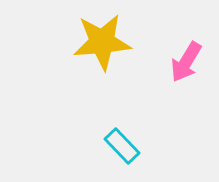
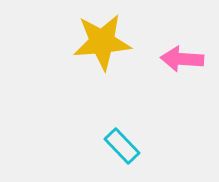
pink arrow: moved 4 px left, 3 px up; rotated 63 degrees clockwise
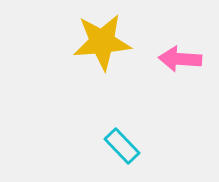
pink arrow: moved 2 px left
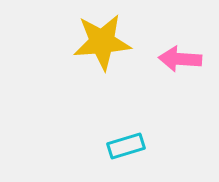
cyan rectangle: moved 4 px right; rotated 63 degrees counterclockwise
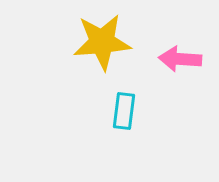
cyan rectangle: moved 2 px left, 35 px up; rotated 66 degrees counterclockwise
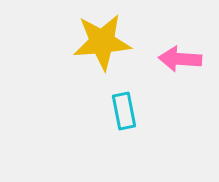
cyan rectangle: rotated 18 degrees counterclockwise
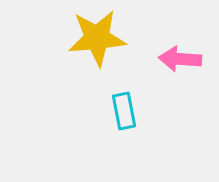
yellow star: moved 5 px left, 4 px up
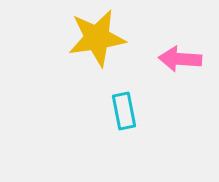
yellow star: rotated 4 degrees counterclockwise
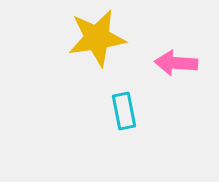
pink arrow: moved 4 px left, 4 px down
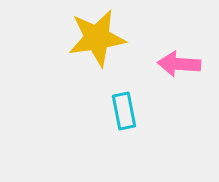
pink arrow: moved 3 px right, 1 px down
